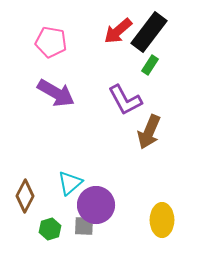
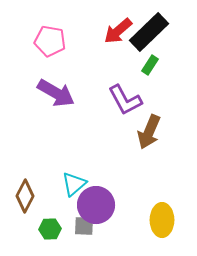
black rectangle: rotated 9 degrees clockwise
pink pentagon: moved 1 px left, 1 px up
cyan triangle: moved 4 px right, 1 px down
green hexagon: rotated 15 degrees clockwise
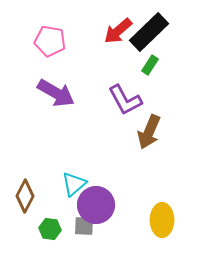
green hexagon: rotated 10 degrees clockwise
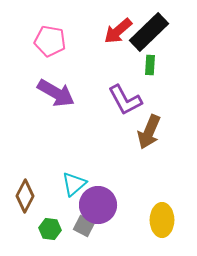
green rectangle: rotated 30 degrees counterclockwise
purple circle: moved 2 px right
gray square: rotated 25 degrees clockwise
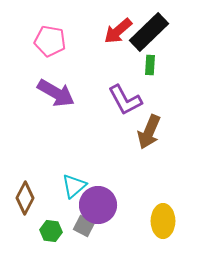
cyan triangle: moved 2 px down
brown diamond: moved 2 px down
yellow ellipse: moved 1 px right, 1 px down
green hexagon: moved 1 px right, 2 px down
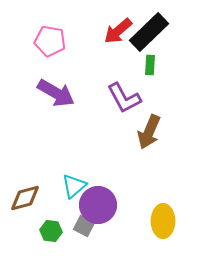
purple L-shape: moved 1 px left, 2 px up
brown diamond: rotated 48 degrees clockwise
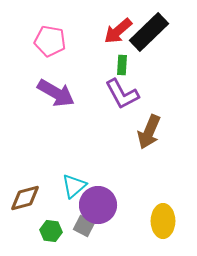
green rectangle: moved 28 px left
purple L-shape: moved 2 px left, 4 px up
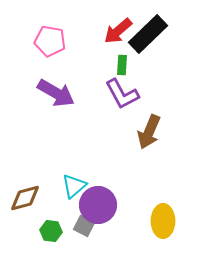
black rectangle: moved 1 px left, 2 px down
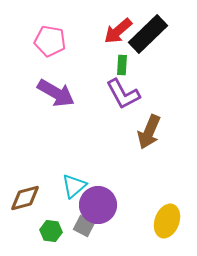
purple L-shape: moved 1 px right
yellow ellipse: moved 4 px right; rotated 20 degrees clockwise
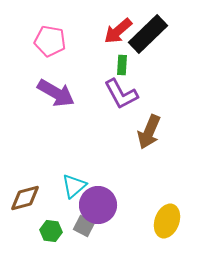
purple L-shape: moved 2 px left
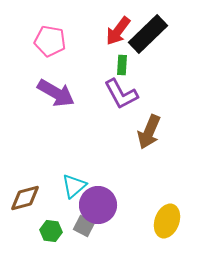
red arrow: rotated 12 degrees counterclockwise
